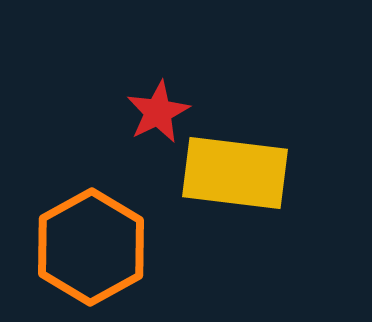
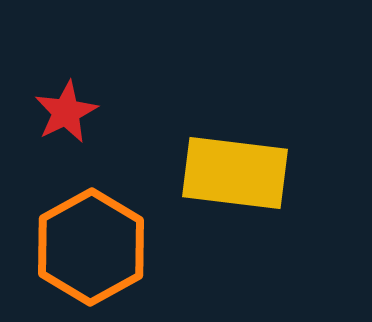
red star: moved 92 px left
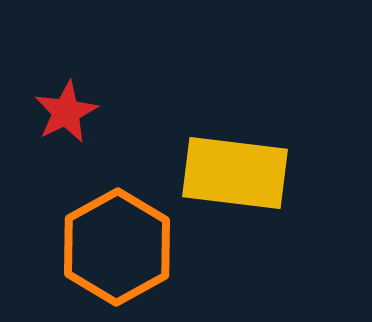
orange hexagon: moved 26 px right
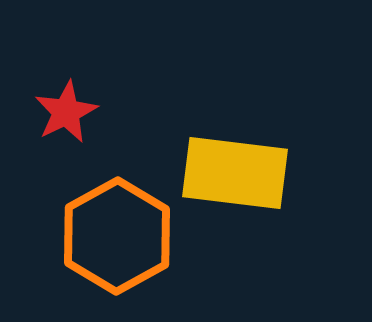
orange hexagon: moved 11 px up
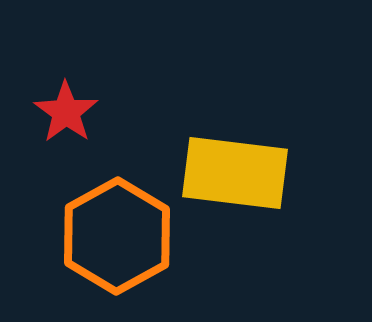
red star: rotated 10 degrees counterclockwise
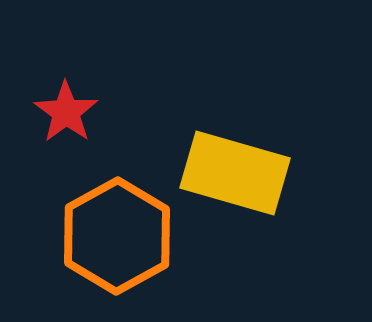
yellow rectangle: rotated 9 degrees clockwise
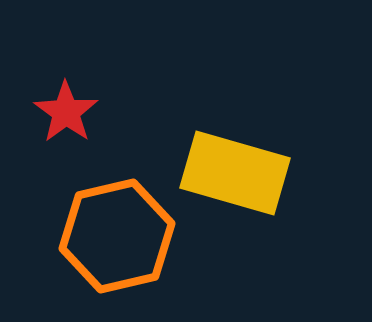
orange hexagon: rotated 16 degrees clockwise
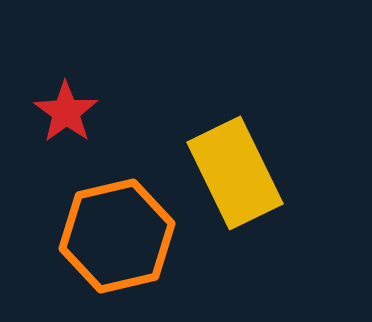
yellow rectangle: rotated 48 degrees clockwise
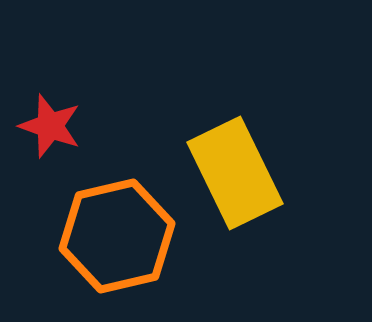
red star: moved 16 px left, 14 px down; rotated 16 degrees counterclockwise
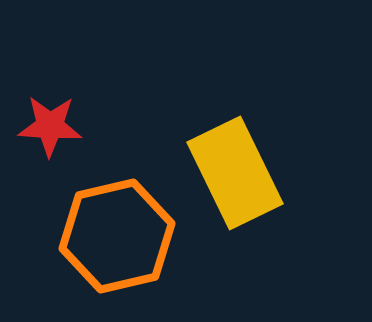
red star: rotated 16 degrees counterclockwise
